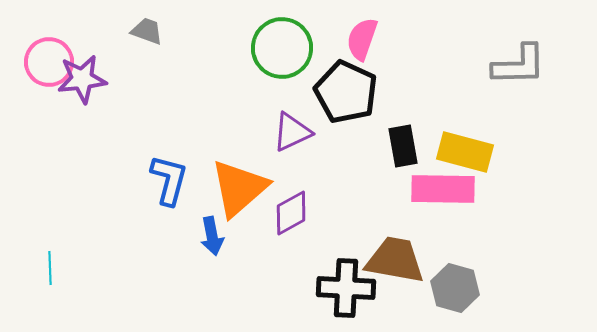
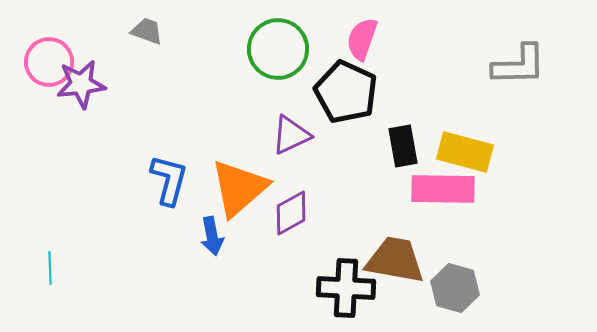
green circle: moved 4 px left, 1 px down
purple star: moved 1 px left, 5 px down
purple triangle: moved 1 px left, 3 px down
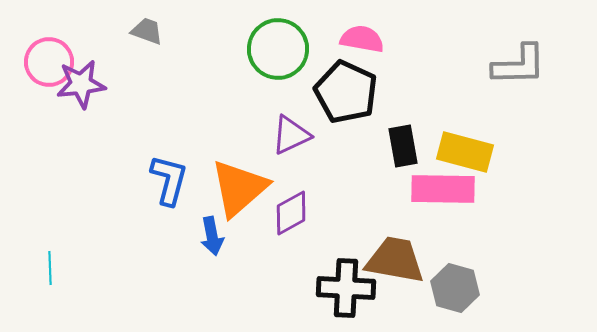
pink semicircle: rotated 81 degrees clockwise
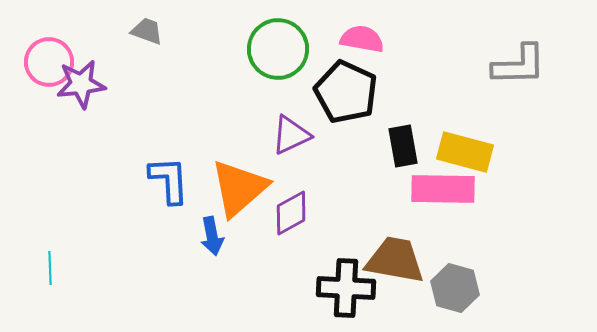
blue L-shape: rotated 18 degrees counterclockwise
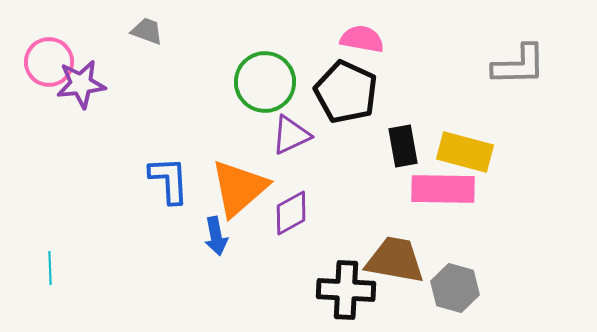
green circle: moved 13 px left, 33 px down
blue arrow: moved 4 px right
black cross: moved 2 px down
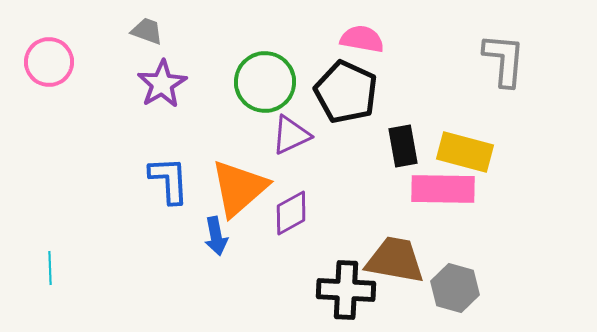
gray L-shape: moved 15 px left, 5 px up; rotated 84 degrees counterclockwise
purple star: moved 81 px right; rotated 24 degrees counterclockwise
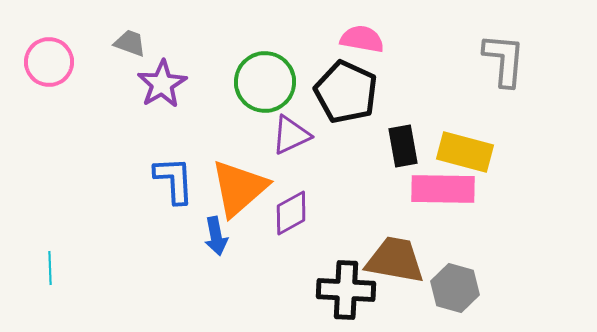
gray trapezoid: moved 17 px left, 12 px down
blue L-shape: moved 5 px right
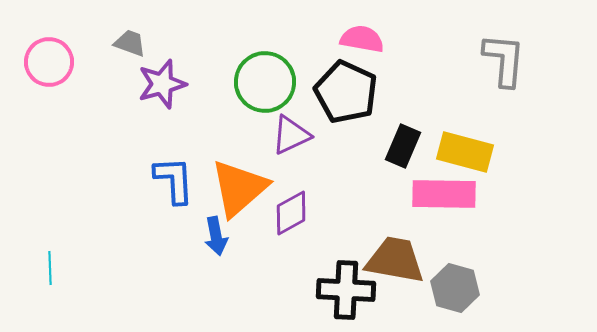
purple star: rotated 15 degrees clockwise
black rectangle: rotated 33 degrees clockwise
pink rectangle: moved 1 px right, 5 px down
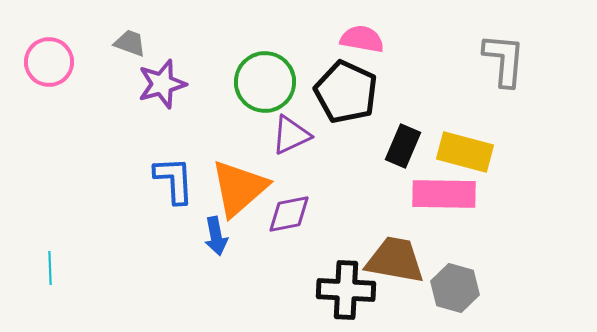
purple diamond: moved 2 px left, 1 px down; rotated 18 degrees clockwise
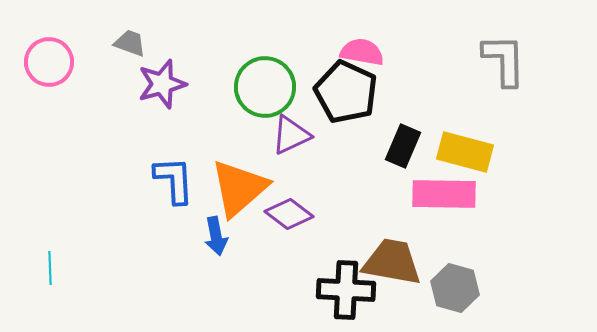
pink semicircle: moved 13 px down
gray L-shape: rotated 6 degrees counterclockwise
green circle: moved 5 px down
purple diamond: rotated 48 degrees clockwise
brown trapezoid: moved 3 px left, 2 px down
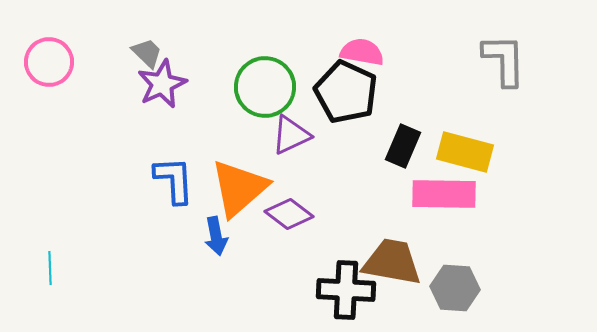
gray trapezoid: moved 17 px right, 10 px down; rotated 24 degrees clockwise
purple star: rotated 9 degrees counterclockwise
gray hexagon: rotated 12 degrees counterclockwise
